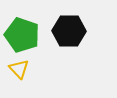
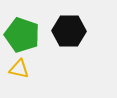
yellow triangle: rotated 35 degrees counterclockwise
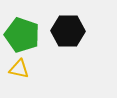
black hexagon: moved 1 px left
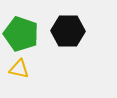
green pentagon: moved 1 px left, 1 px up
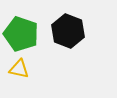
black hexagon: rotated 20 degrees clockwise
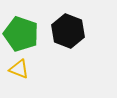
yellow triangle: rotated 10 degrees clockwise
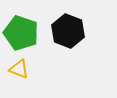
green pentagon: moved 1 px up
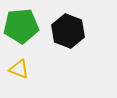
green pentagon: moved 7 px up; rotated 24 degrees counterclockwise
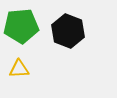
yellow triangle: rotated 25 degrees counterclockwise
